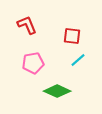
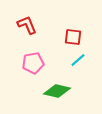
red square: moved 1 px right, 1 px down
green diamond: rotated 12 degrees counterclockwise
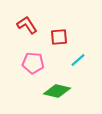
red L-shape: rotated 10 degrees counterclockwise
red square: moved 14 px left; rotated 12 degrees counterclockwise
pink pentagon: rotated 15 degrees clockwise
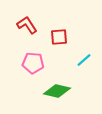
cyan line: moved 6 px right
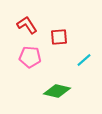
pink pentagon: moved 3 px left, 6 px up
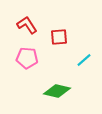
pink pentagon: moved 3 px left, 1 px down
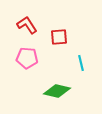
cyan line: moved 3 px left, 3 px down; rotated 63 degrees counterclockwise
